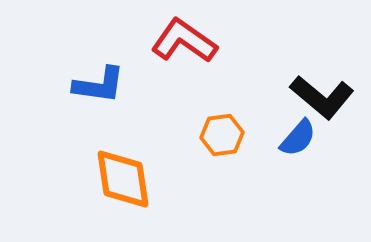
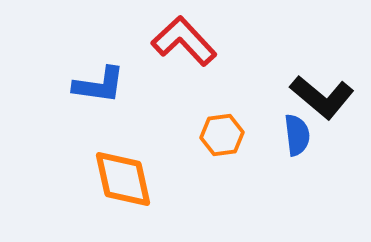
red L-shape: rotated 12 degrees clockwise
blue semicircle: moved 1 px left, 3 px up; rotated 48 degrees counterclockwise
orange diamond: rotated 4 degrees counterclockwise
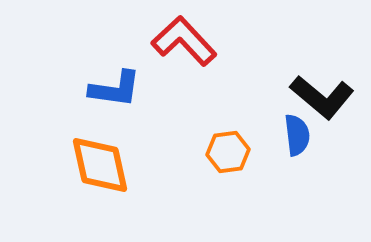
blue L-shape: moved 16 px right, 4 px down
orange hexagon: moved 6 px right, 17 px down
orange diamond: moved 23 px left, 14 px up
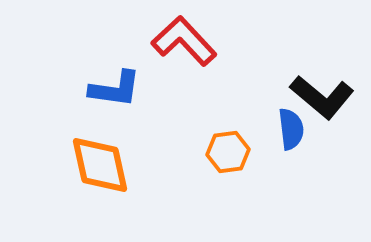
blue semicircle: moved 6 px left, 6 px up
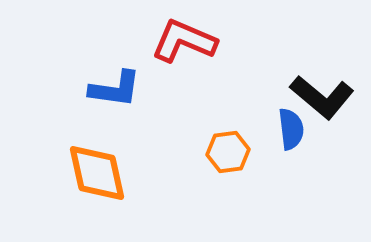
red L-shape: rotated 24 degrees counterclockwise
orange diamond: moved 3 px left, 8 px down
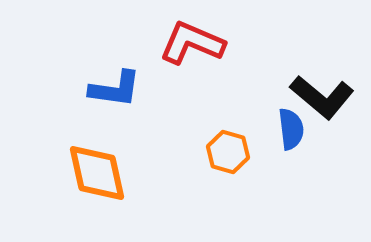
red L-shape: moved 8 px right, 2 px down
orange hexagon: rotated 24 degrees clockwise
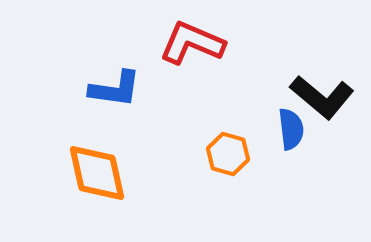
orange hexagon: moved 2 px down
